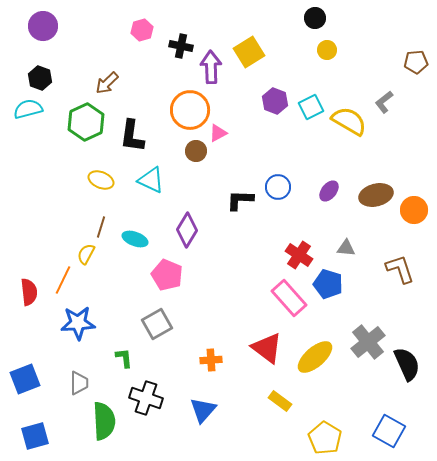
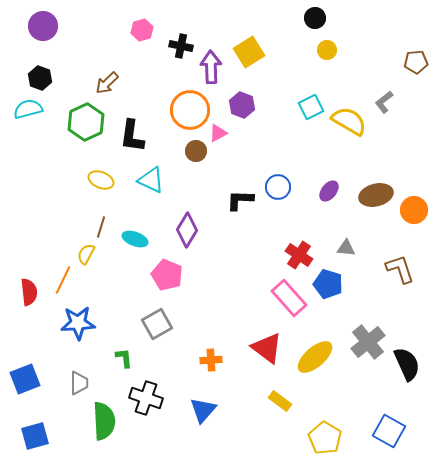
purple hexagon at (275, 101): moved 33 px left, 4 px down
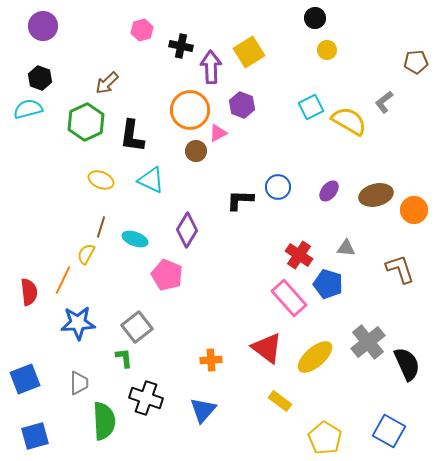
gray square at (157, 324): moved 20 px left, 3 px down; rotated 8 degrees counterclockwise
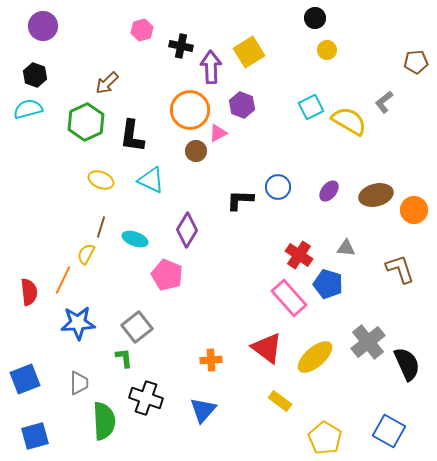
black hexagon at (40, 78): moved 5 px left, 3 px up
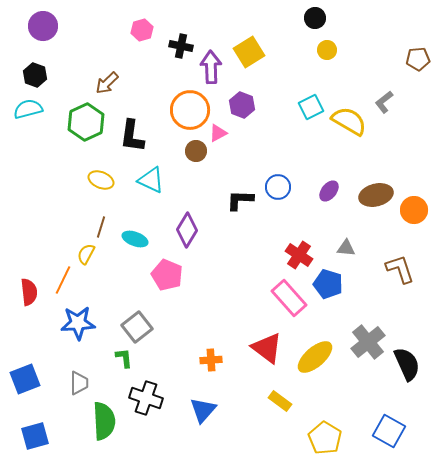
brown pentagon at (416, 62): moved 2 px right, 3 px up
